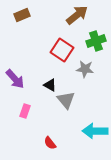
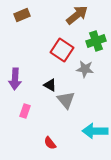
purple arrow: rotated 45 degrees clockwise
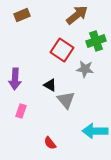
pink rectangle: moved 4 px left
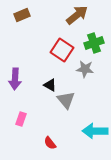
green cross: moved 2 px left, 2 px down
pink rectangle: moved 8 px down
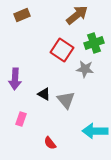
black triangle: moved 6 px left, 9 px down
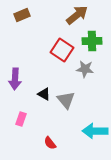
green cross: moved 2 px left, 2 px up; rotated 18 degrees clockwise
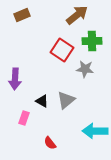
black triangle: moved 2 px left, 7 px down
gray triangle: rotated 30 degrees clockwise
pink rectangle: moved 3 px right, 1 px up
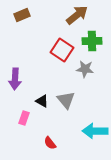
gray triangle: rotated 30 degrees counterclockwise
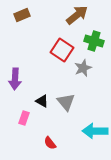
green cross: moved 2 px right; rotated 18 degrees clockwise
gray star: moved 2 px left, 1 px up; rotated 30 degrees counterclockwise
gray triangle: moved 2 px down
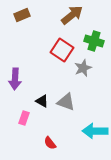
brown arrow: moved 5 px left
gray triangle: rotated 30 degrees counterclockwise
